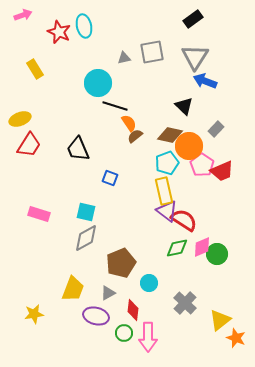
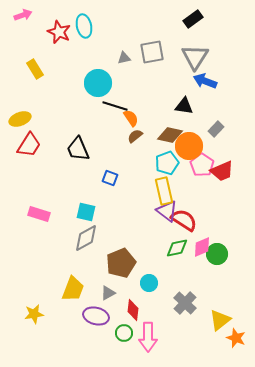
black triangle at (184, 106): rotated 36 degrees counterclockwise
orange semicircle at (129, 123): moved 2 px right, 5 px up
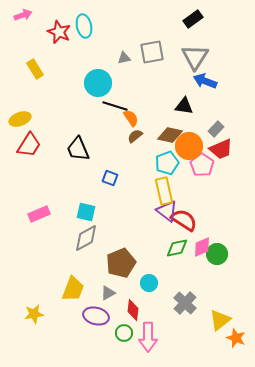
red trapezoid at (222, 171): moved 1 px left, 22 px up
pink rectangle at (39, 214): rotated 40 degrees counterclockwise
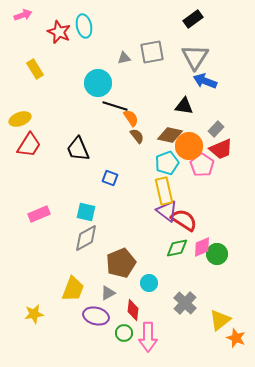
brown semicircle at (135, 136): moved 2 px right; rotated 91 degrees clockwise
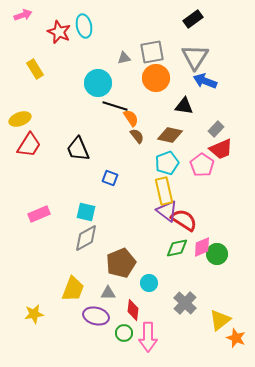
orange circle at (189, 146): moved 33 px left, 68 px up
gray triangle at (108, 293): rotated 28 degrees clockwise
